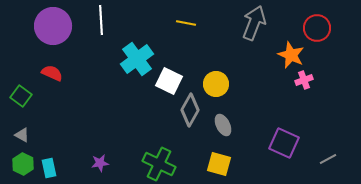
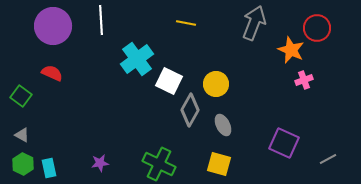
orange star: moved 5 px up
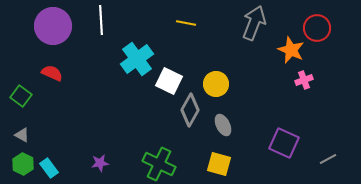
cyan rectangle: rotated 24 degrees counterclockwise
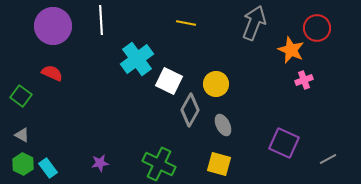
cyan rectangle: moved 1 px left
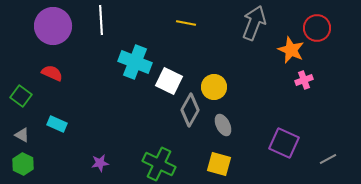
cyan cross: moved 2 px left, 3 px down; rotated 32 degrees counterclockwise
yellow circle: moved 2 px left, 3 px down
cyan rectangle: moved 9 px right, 44 px up; rotated 30 degrees counterclockwise
